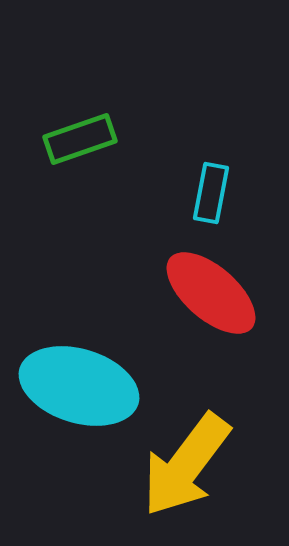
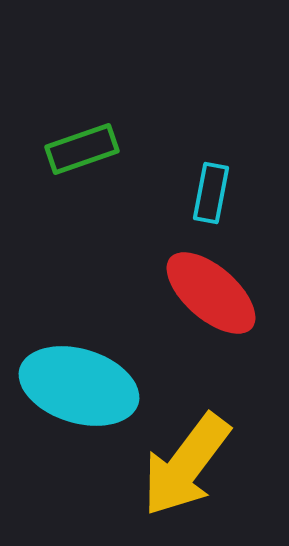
green rectangle: moved 2 px right, 10 px down
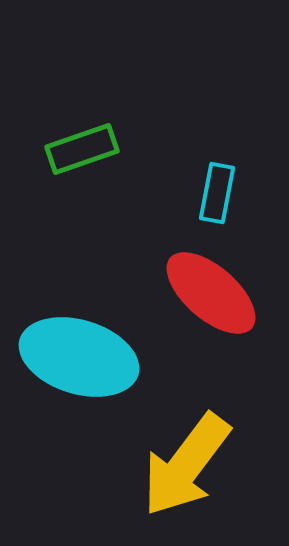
cyan rectangle: moved 6 px right
cyan ellipse: moved 29 px up
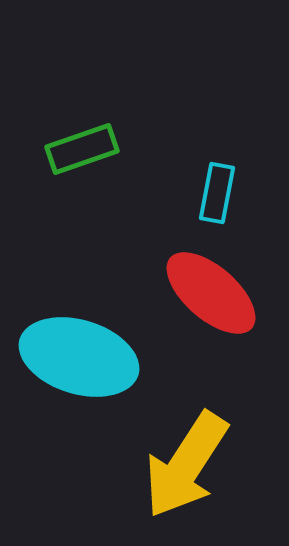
yellow arrow: rotated 4 degrees counterclockwise
